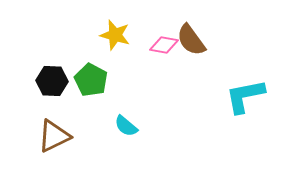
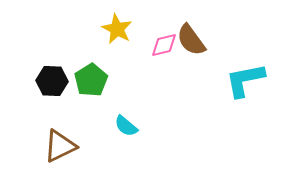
yellow star: moved 2 px right, 6 px up; rotated 12 degrees clockwise
pink diamond: rotated 24 degrees counterclockwise
green pentagon: rotated 12 degrees clockwise
cyan L-shape: moved 16 px up
brown triangle: moved 6 px right, 10 px down
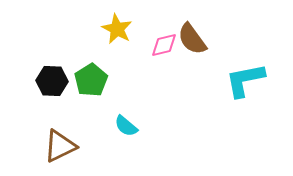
brown semicircle: moved 1 px right, 1 px up
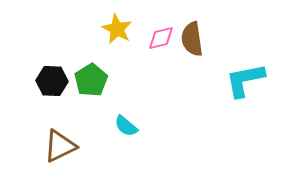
brown semicircle: rotated 28 degrees clockwise
pink diamond: moved 3 px left, 7 px up
